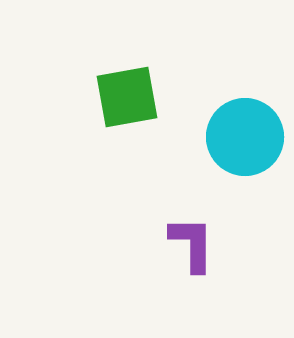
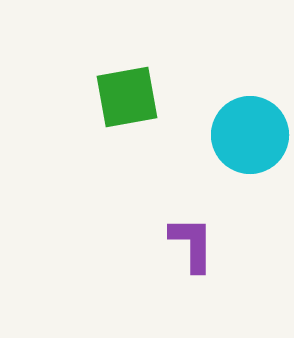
cyan circle: moved 5 px right, 2 px up
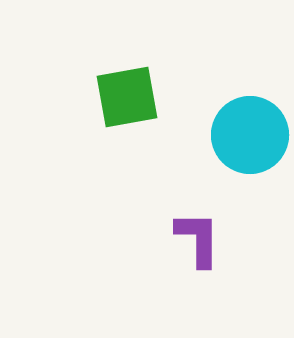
purple L-shape: moved 6 px right, 5 px up
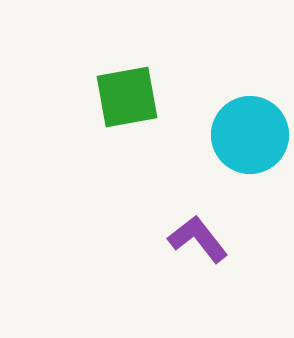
purple L-shape: rotated 38 degrees counterclockwise
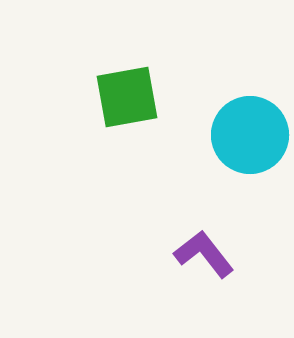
purple L-shape: moved 6 px right, 15 px down
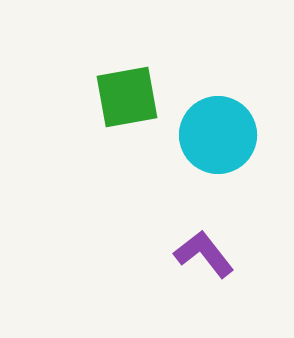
cyan circle: moved 32 px left
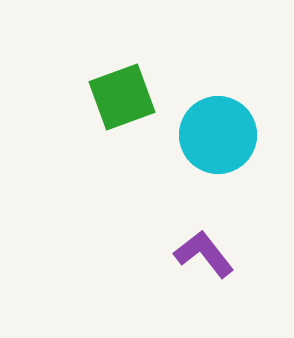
green square: moved 5 px left; rotated 10 degrees counterclockwise
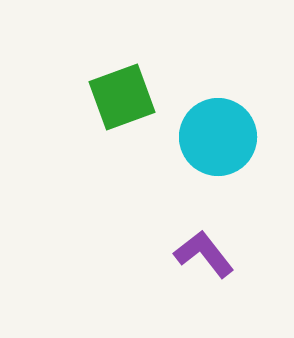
cyan circle: moved 2 px down
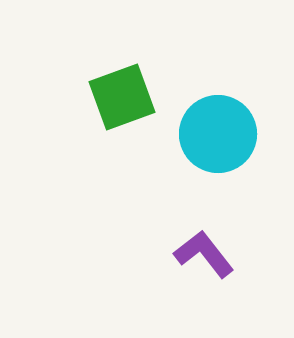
cyan circle: moved 3 px up
